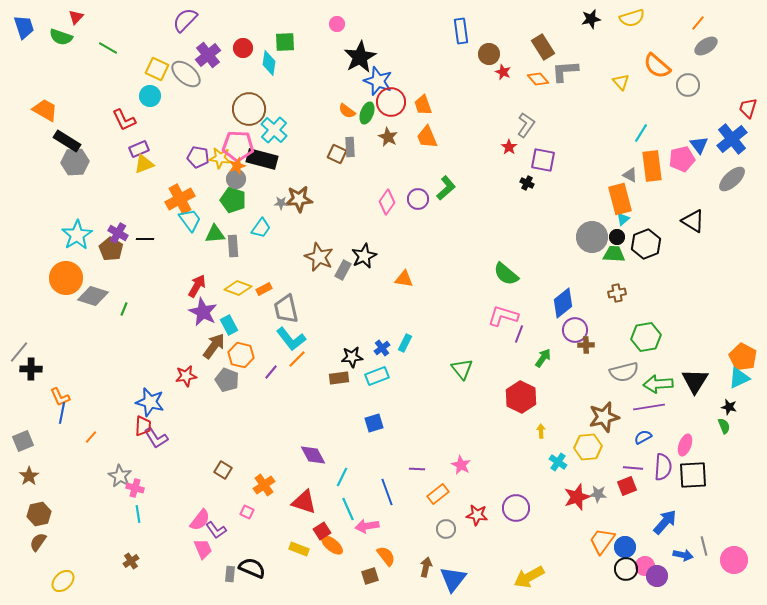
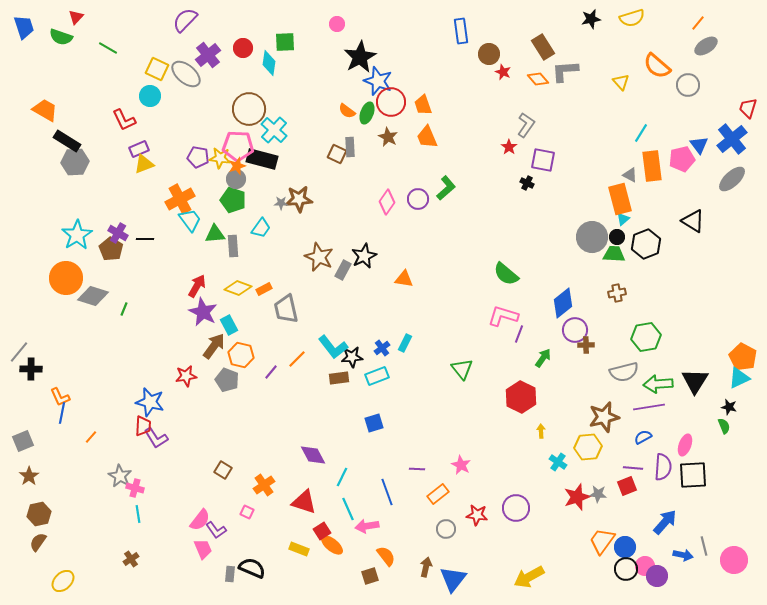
cyan L-shape at (291, 339): moved 42 px right, 8 px down
brown cross at (131, 561): moved 2 px up
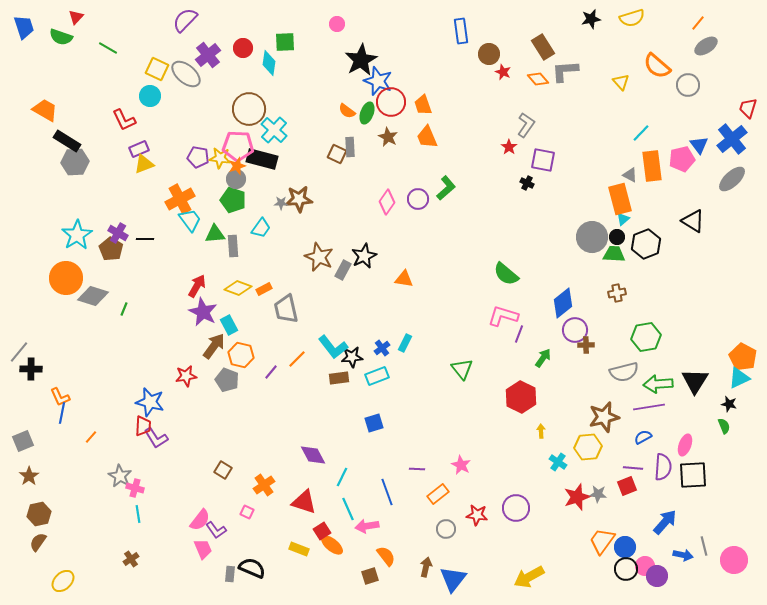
black star at (360, 57): moved 1 px right, 3 px down
cyan line at (641, 133): rotated 12 degrees clockwise
black star at (729, 407): moved 3 px up
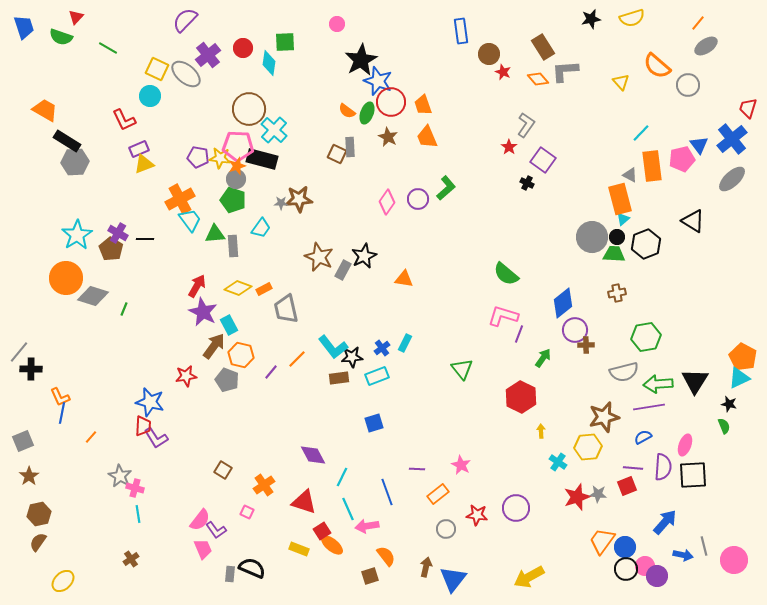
purple square at (543, 160): rotated 25 degrees clockwise
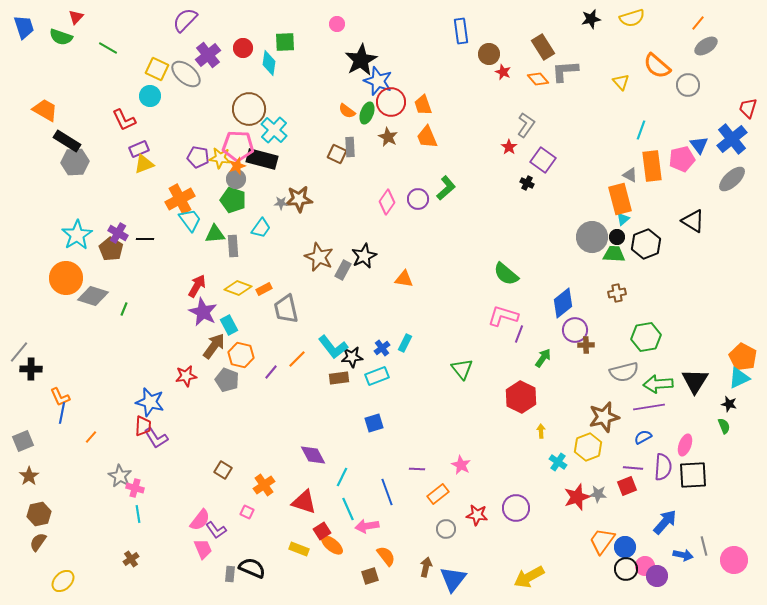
cyan line at (641, 133): moved 3 px up; rotated 24 degrees counterclockwise
yellow hexagon at (588, 447): rotated 16 degrees counterclockwise
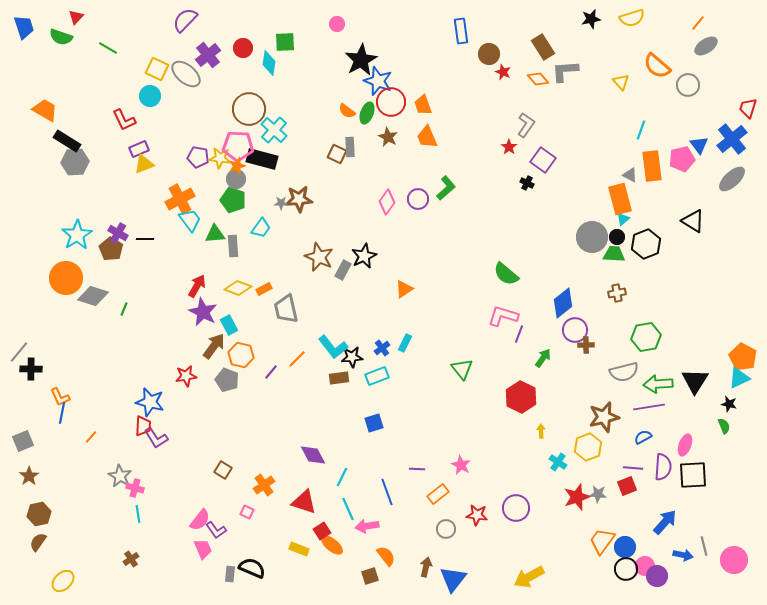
orange triangle at (404, 279): moved 10 px down; rotated 42 degrees counterclockwise
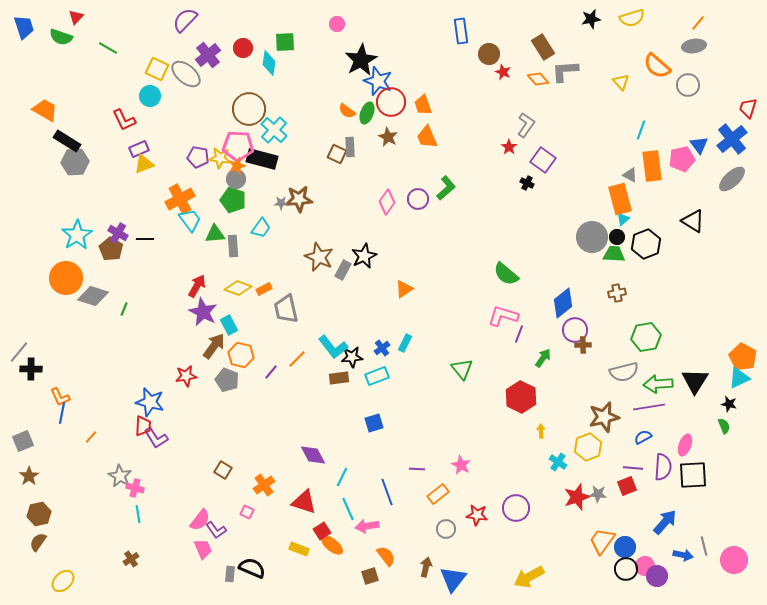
gray ellipse at (706, 46): moved 12 px left; rotated 25 degrees clockwise
brown cross at (586, 345): moved 3 px left
